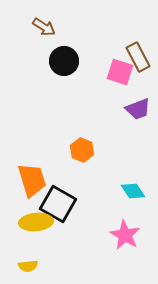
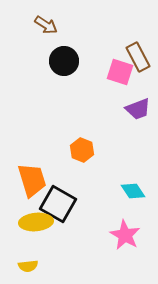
brown arrow: moved 2 px right, 2 px up
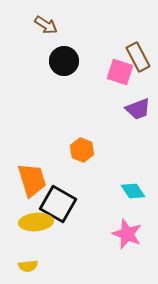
pink star: moved 2 px right, 1 px up; rotated 8 degrees counterclockwise
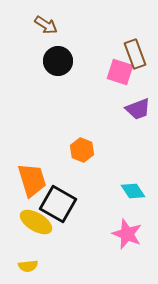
brown rectangle: moved 3 px left, 3 px up; rotated 8 degrees clockwise
black circle: moved 6 px left
yellow ellipse: rotated 36 degrees clockwise
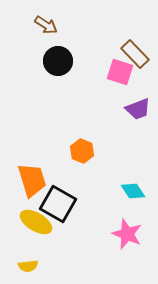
brown rectangle: rotated 24 degrees counterclockwise
orange hexagon: moved 1 px down
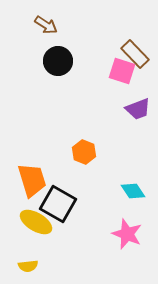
pink square: moved 2 px right, 1 px up
orange hexagon: moved 2 px right, 1 px down
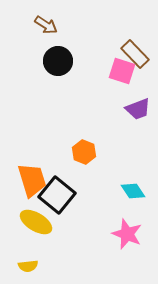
black square: moved 1 px left, 9 px up; rotated 9 degrees clockwise
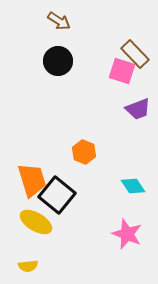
brown arrow: moved 13 px right, 4 px up
cyan diamond: moved 5 px up
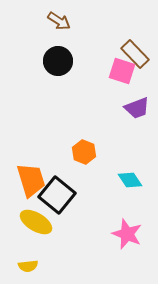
purple trapezoid: moved 1 px left, 1 px up
orange trapezoid: moved 1 px left
cyan diamond: moved 3 px left, 6 px up
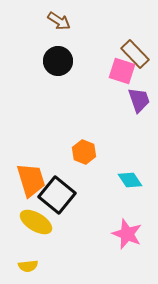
purple trapezoid: moved 2 px right, 8 px up; rotated 88 degrees counterclockwise
